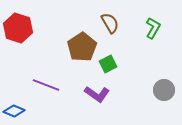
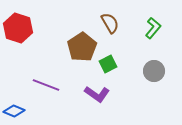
green L-shape: rotated 10 degrees clockwise
gray circle: moved 10 px left, 19 px up
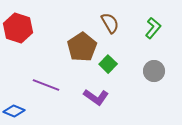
green square: rotated 18 degrees counterclockwise
purple L-shape: moved 1 px left, 3 px down
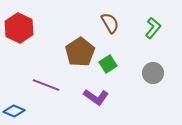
red hexagon: moved 1 px right; rotated 8 degrees clockwise
brown pentagon: moved 2 px left, 5 px down
green square: rotated 12 degrees clockwise
gray circle: moved 1 px left, 2 px down
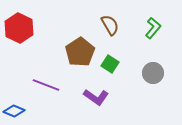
brown semicircle: moved 2 px down
green square: moved 2 px right; rotated 24 degrees counterclockwise
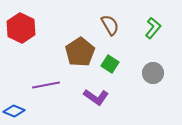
red hexagon: moved 2 px right
purple line: rotated 32 degrees counterclockwise
